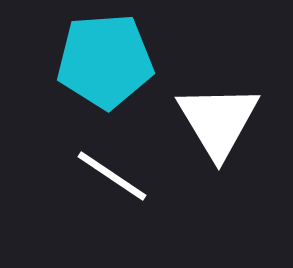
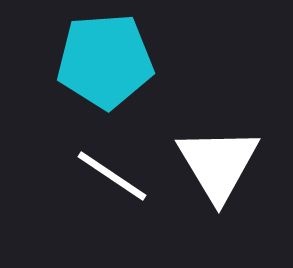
white triangle: moved 43 px down
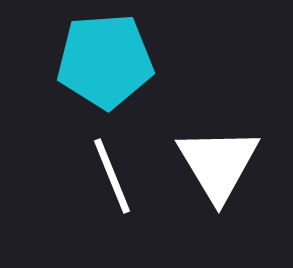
white line: rotated 34 degrees clockwise
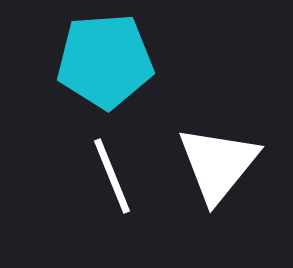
white triangle: rotated 10 degrees clockwise
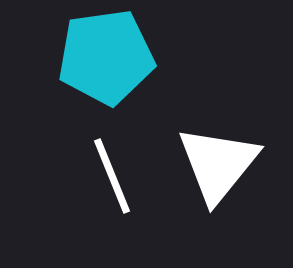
cyan pentagon: moved 1 px right, 4 px up; rotated 4 degrees counterclockwise
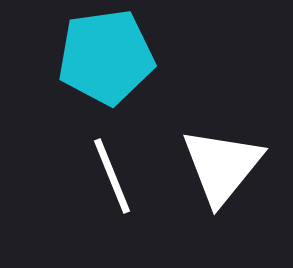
white triangle: moved 4 px right, 2 px down
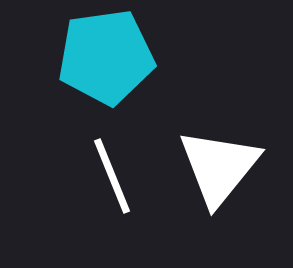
white triangle: moved 3 px left, 1 px down
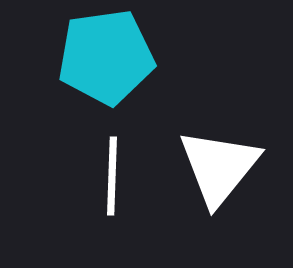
white line: rotated 24 degrees clockwise
